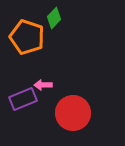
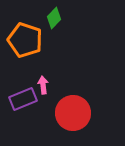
orange pentagon: moved 2 px left, 3 px down
pink arrow: rotated 84 degrees clockwise
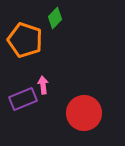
green diamond: moved 1 px right
red circle: moved 11 px right
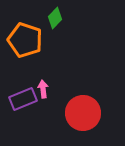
pink arrow: moved 4 px down
red circle: moved 1 px left
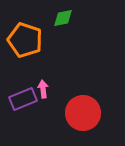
green diamond: moved 8 px right; rotated 35 degrees clockwise
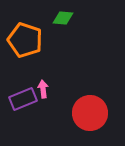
green diamond: rotated 15 degrees clockwise
red circle: moved 7 px right
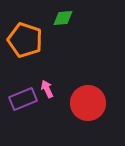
green diamond: rotated 10 degrees counterclockwise
pink arrow: moved 4 px right; rotated 18 degrees counterclockwise
red circle: moved 2 px left, 10 px up
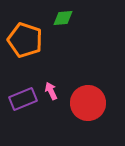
pink arrow: moved 4 px right, 2 px down
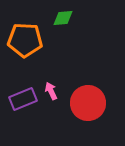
orange pentagon: rotated 16 degrees counterclockwise
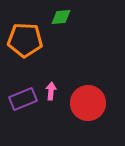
green diamond: moved 2 px left, 1 px up
pink arrow: rotated 30 degrees clockwise
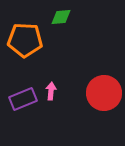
red circle: moved 16 px right, 10 px up
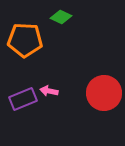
green diamond: rotated 30 degrees clockwise
pink arrow: moved 2 px left; rotated 84 degrees counterclockwise
